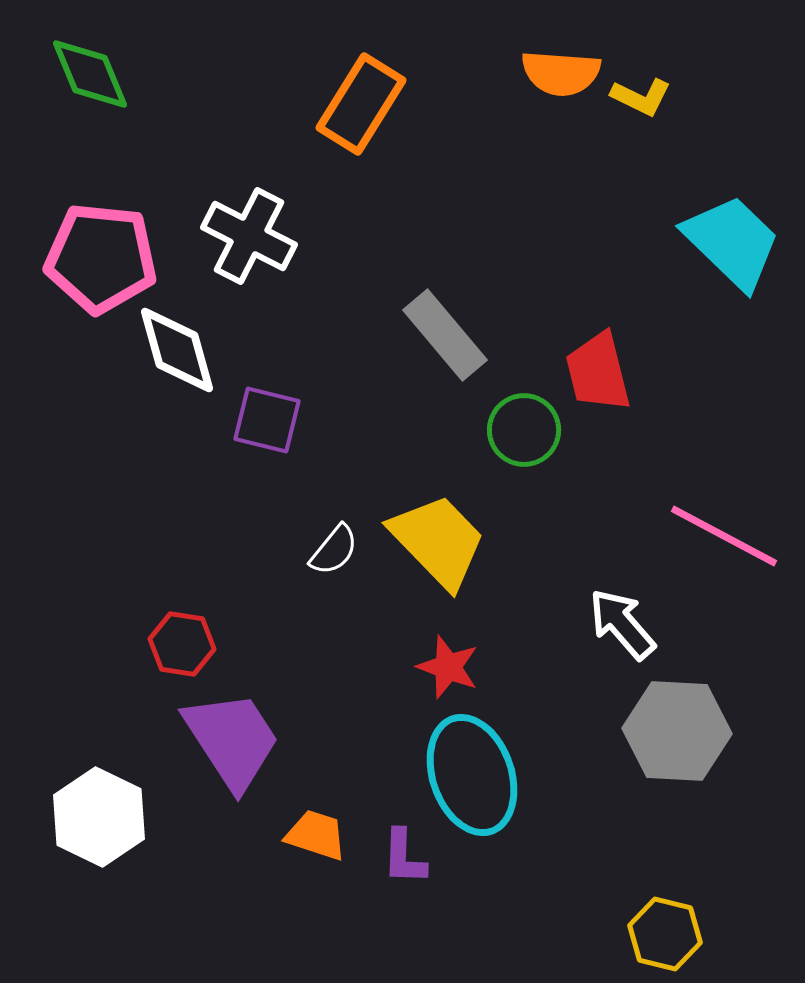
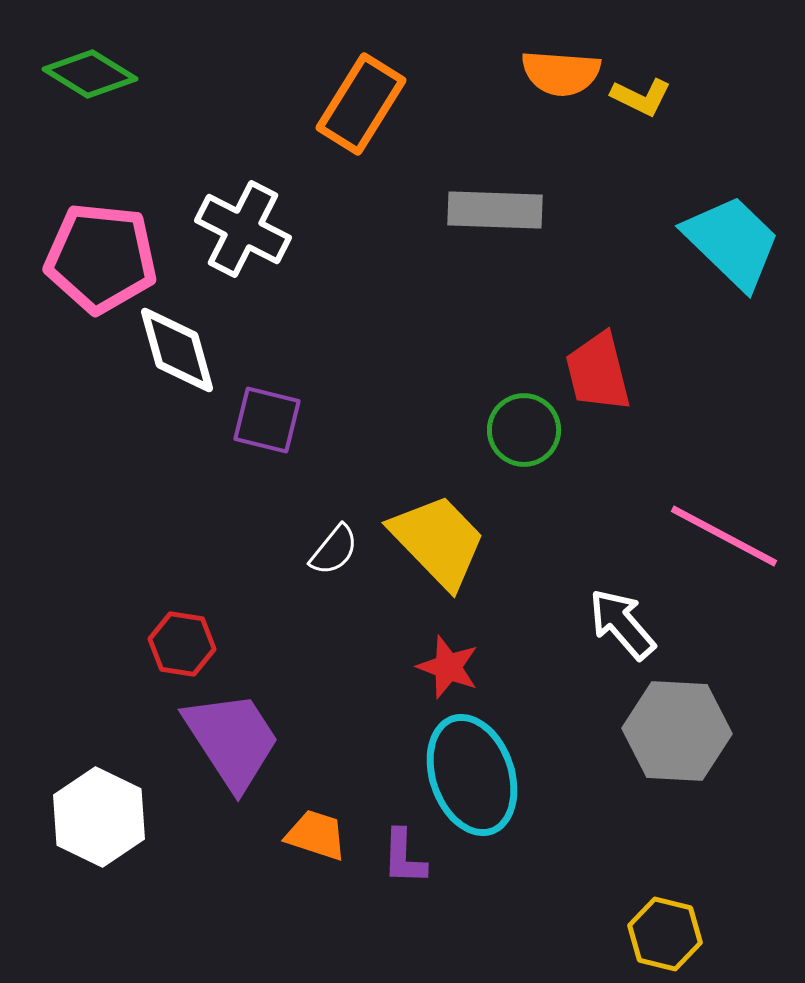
green diamond: rotated 36 degrees counterclockwise
white cross: moved 6 px left, 7 px up
gray rectangle: moved 50 px right, 125 px up; rotated 48 degrees counterclockwise
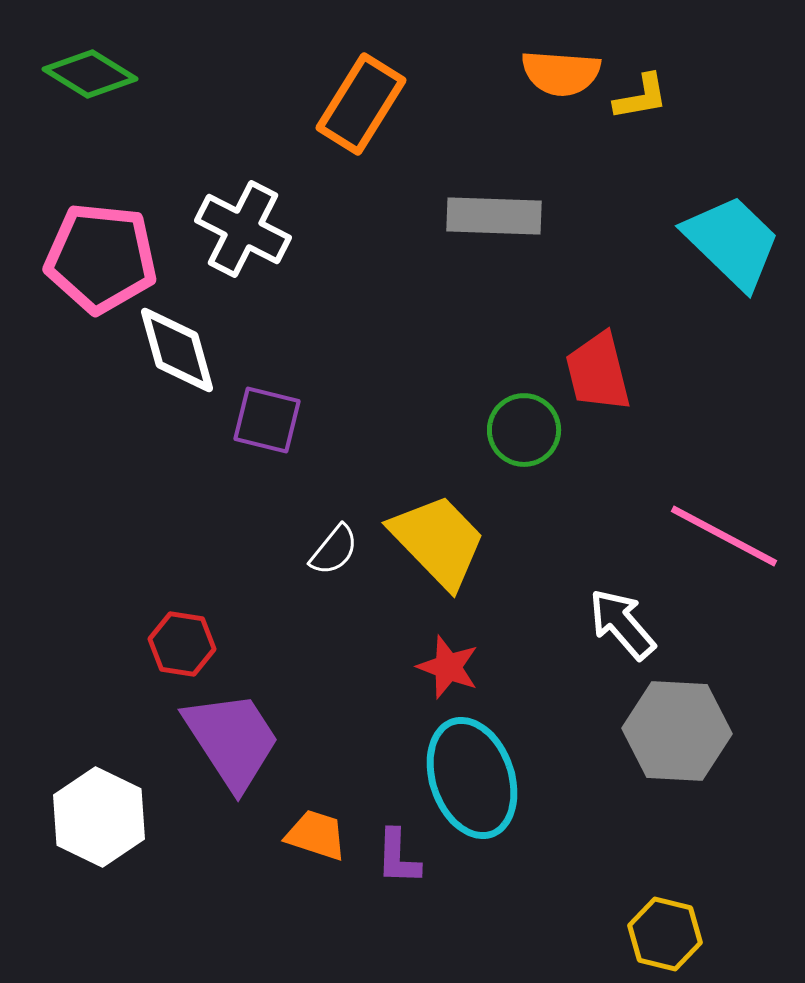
yellow L-shape: rotated 36 degrees counterclockwise
gray rectangle: moved 1 px left, 6 px down
cyan ellipse: moved 3 px down
purple L-shape: moved 6 px left
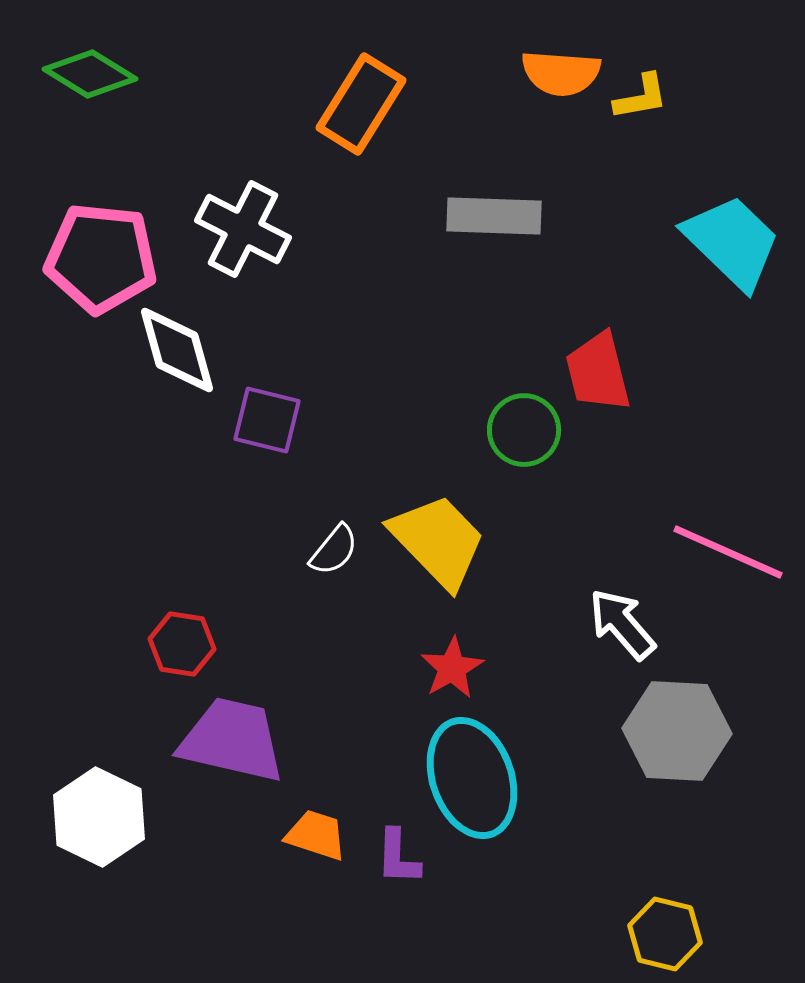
pink line: moved 4 px right, 16 px down; rotated 4 degrees counterclockwise
red star: moved 4 px right, 1 px down; rotated 22 degrees clockwise
purple trapezoid: rotated 44 degrees counterclockwise
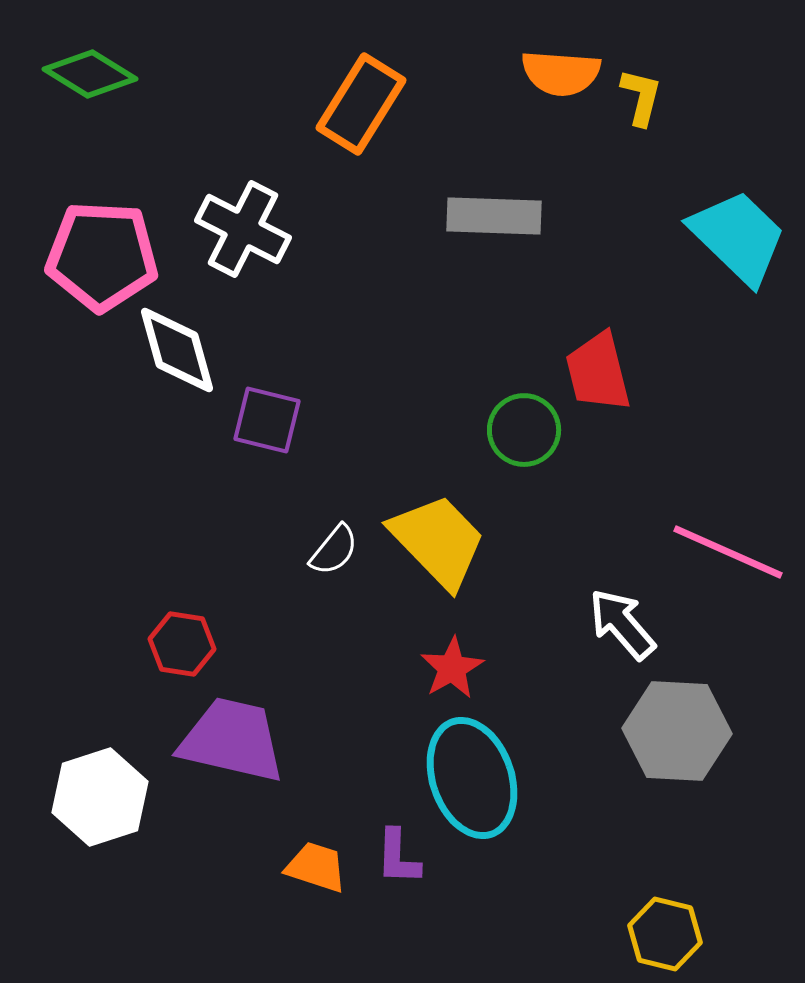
yellow L-shape: rotated 66 degrees counterclockwise
cyan trapezoid: moved 6 px right, 5 px up
pink pentagon: moved 1 px right, 2 px up; rotated 3 degrees counterclockwise
white hexagon: moved 1 px right, 20 px up; rotated 16 degrees clockwise
orange trapezoid: moved 32 px down
